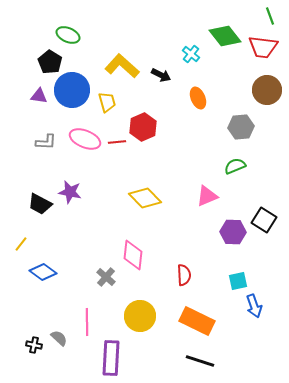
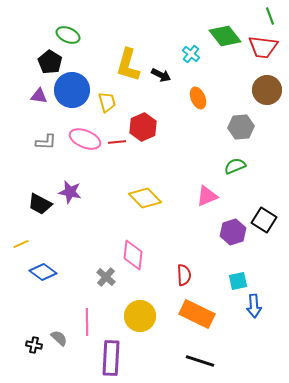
yellow L-shape: moved 6 px right, 1 px up; rotated 116 degrees counterclockwise
purple hexagon: rotated 20 degrees counterclockwise
yellow line: rotated 28 degrees clockwise
blue arrow: rotated 15 degrees clockwise
orange rectangle: moved 7 px up
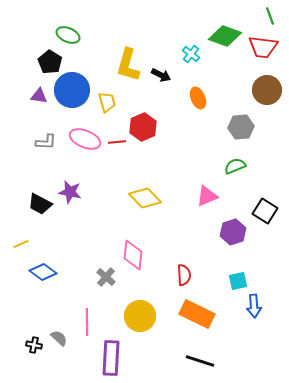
green diamond: rotated 32 degrees counterclockwise
black square: moved 1 px right, 9 px up
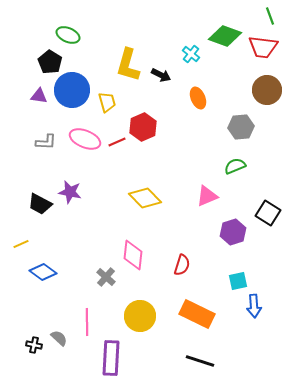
red line: rotated 18 degrees counterclockwise
black square: moved 3 px right, 2 px down
red semicircle: moved 2 px left, 10 px up; rotated 20 degrees clockwise
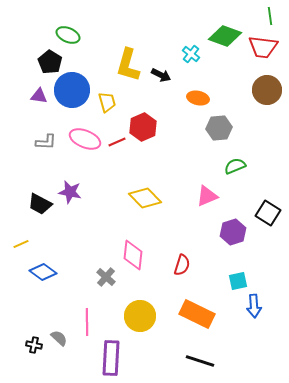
green line: rotated 12 degrees clockwise
orange ellipse: rotated 55 degrees counterclockwise
gray hexagon: moved 22 px left, 1 px down
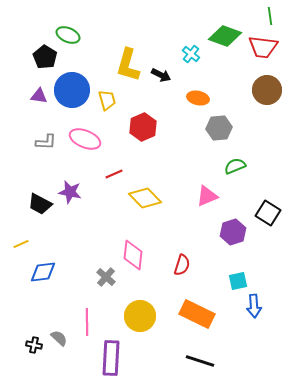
black pentagon: moved 5 px left, 5 px up
yellow trapezoid: moved 2 px up
red line: moved 3 px left, 32 px down
blue diamond: rotated 44 degrees counterclockwise
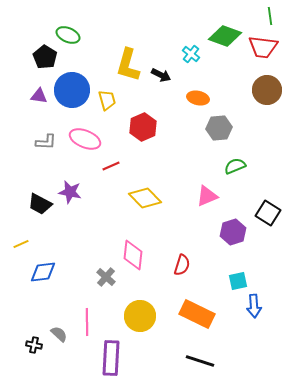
red line: moved 3 px left, 8 px up
gray semicircle: moved 4 px up
